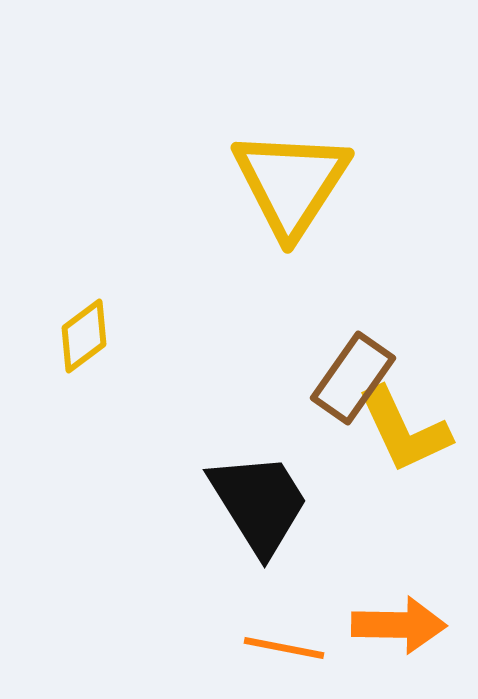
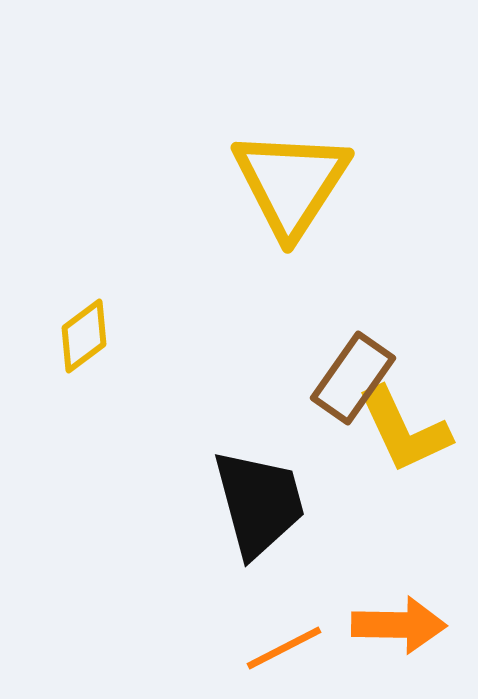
black trapezoid: rotated 17 degrees clockwise
orange line: rotated 38 degrees counterclockwise
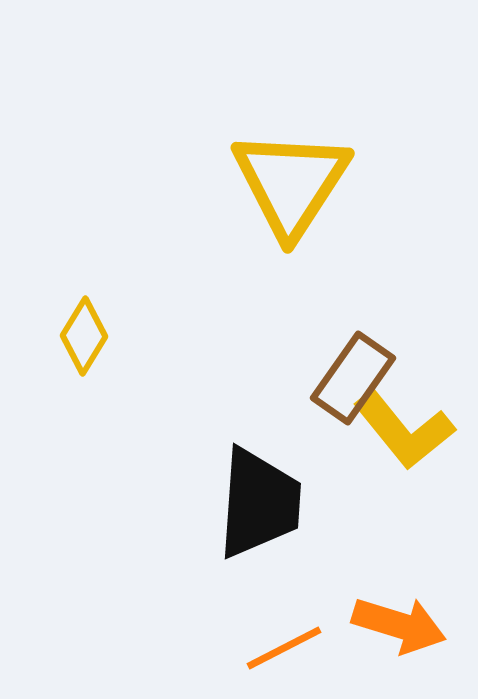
yellow diamond: rotated 22 degrees counterclockwise
yellow L-shape: rotated 14 degrees counterclockwise
black trapezoid: rotated 19 degrees clockwise
orange arrow: rotated 16 degrees clockwise
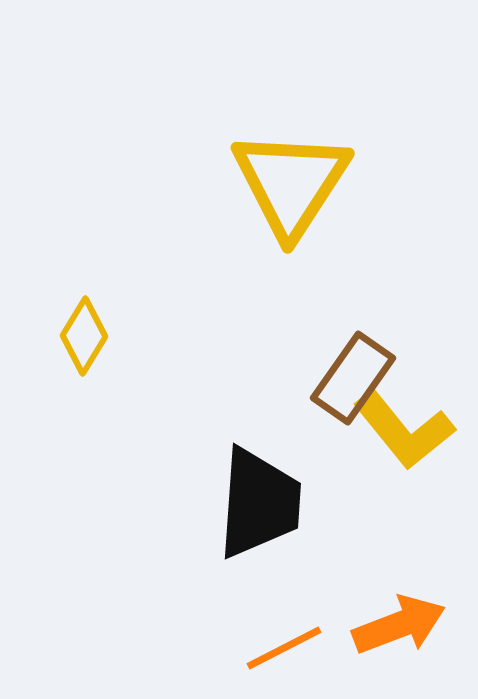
orange arrow: rotated 38 degrees counterclockwise
